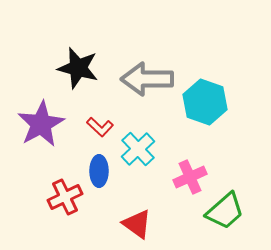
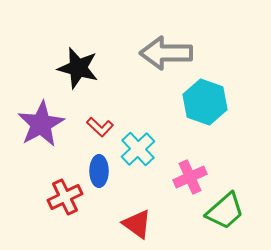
gray arrow: moved 19 px right, 26 px up
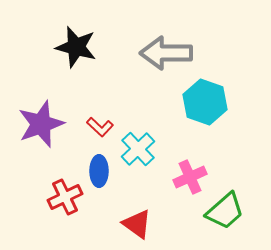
black star: moved 2 px left, 21 px up
purple star: rotated 9 degrees clockwise
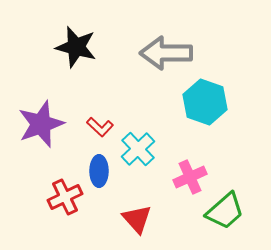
red triangle: moved 5 px up; rotated 12 degrees clockwise
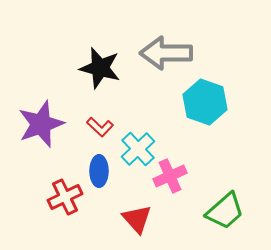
black star: moved 24 px right, 21 px down
pink cross: moved 20 px left, 1 px up
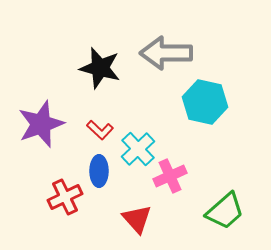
cyan hexagon: rotated 6 degrees counterclockwise
red L-shape: moved 3 px down
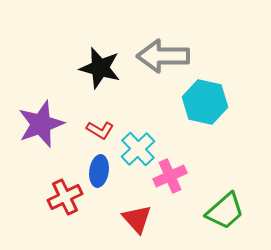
gray arrow: moved 3 px left, 3 px down
red L-shape: rotated 12 degrees counterclockwise
blue ellipse: rotated 8 degrees clockwise
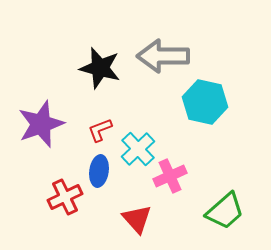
red L-shape: rotated 128 degrees clockwise
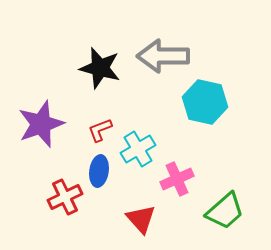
cyan cross: rotated 12 degrees clockwise
pink cross: moved 7 px right, 3 px down
red triangle: moved 4 px right
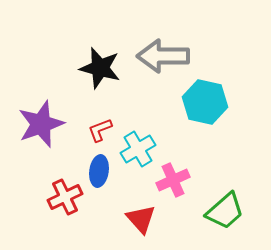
pink cross: moved 4 px left, 1 px down
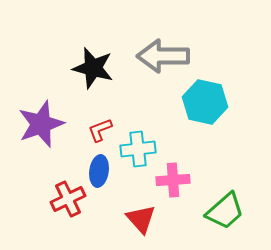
black star: moved 7 px left
cyan cross: rotated 24 degrees clockwise
pink cross: rotated 20 degrees clockwise
red cross: moved 3 px right, 2 px down
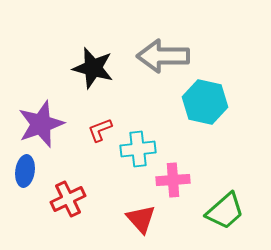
blue ellipse: moved 74 px left
